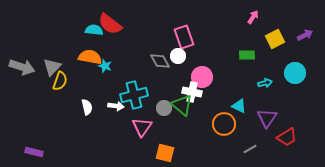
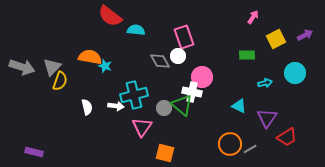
red semicircle: moved 8 px up
cyan semicircle: moved 42 px right
yellow square: moved 1 px right
orange circle: moved 6 px right, 20 px down
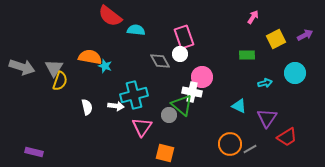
white circle: moved 2 px right, 2 px up
gray triangle: moved 2 px right, 1 px down; rotated 12 degrees counterclockwise
gray circle: moved 5 px right, 7 px down
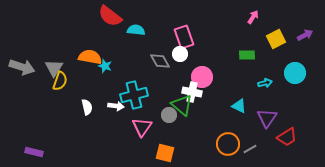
orange circle: moved 2 px left
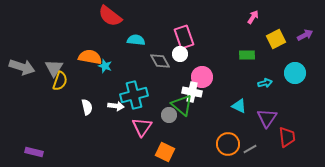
cyan semicircle: moved 10 px down
red trapezoid: rotated 65 degrees counterclockwise
orange square: moved 1 px up; rotated 12 degrees clockwise
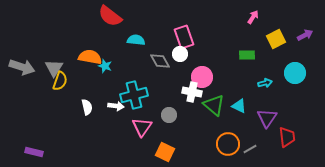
green triangle: moved 32 px right
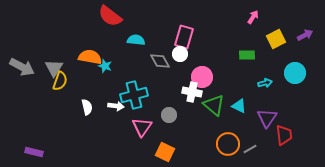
pink rectangle: rotated 35 degrees clockwise
gray arrow: rotated 10 degrees clockwise
red trapezoid: moved 3 px left, 2 px up
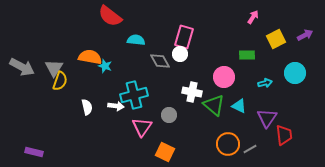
pink circle: moved 22 px right
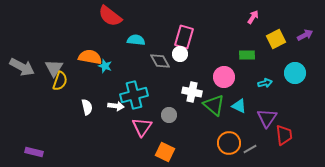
orange circle: moved 1 px right, 1 px up
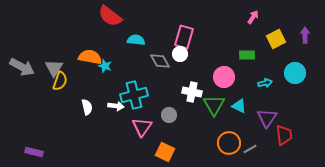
purple arrow: rotated 63 degrees counterclockwise
green triangle: rotated 20 degrees clockwise
